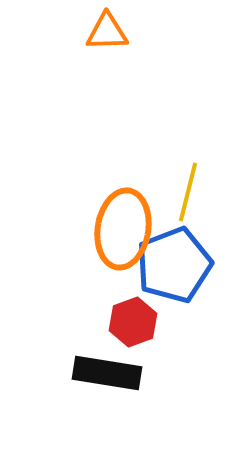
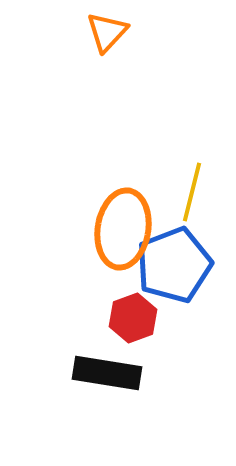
orange triangle: rotated 45 degrees counterclockwise
yellow line: moved 4 px right
red hexagon: moved 4 px up
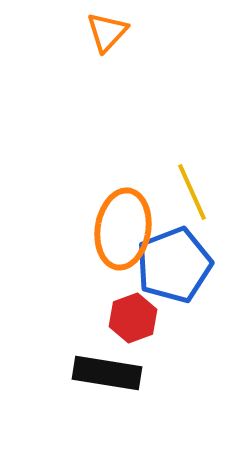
yellow line: rotated 38 degrees counterclockwise
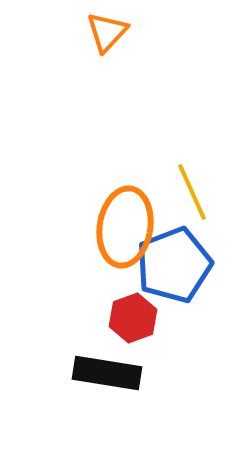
orange ellipse: moved 2 px right, 2 px up
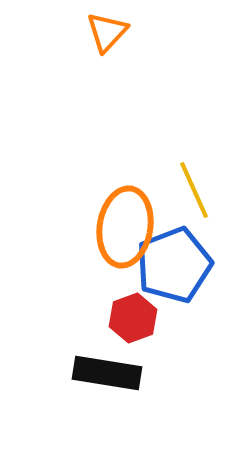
yellow line: moved 2 px right, 2 px up
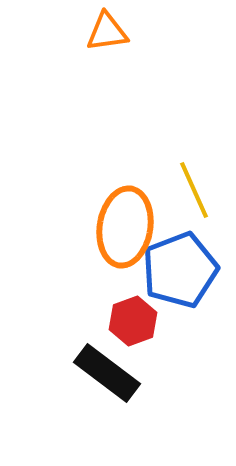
orange triangle: rotated 39 degrees clockwise
blue pentagon: moved 6 px right, 5 px down
red hexagon: moved 3 px down
black rectangle: rotated 28 degrees clockwise
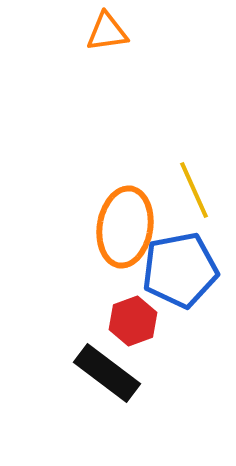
blue pentagon: rotated 10 degrees clockwise
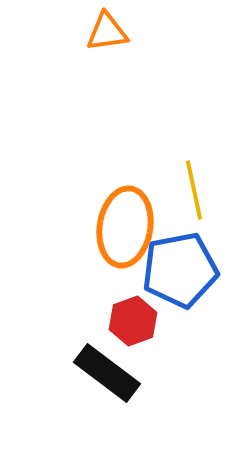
yellow line: rotated 12 degrees clockwise
